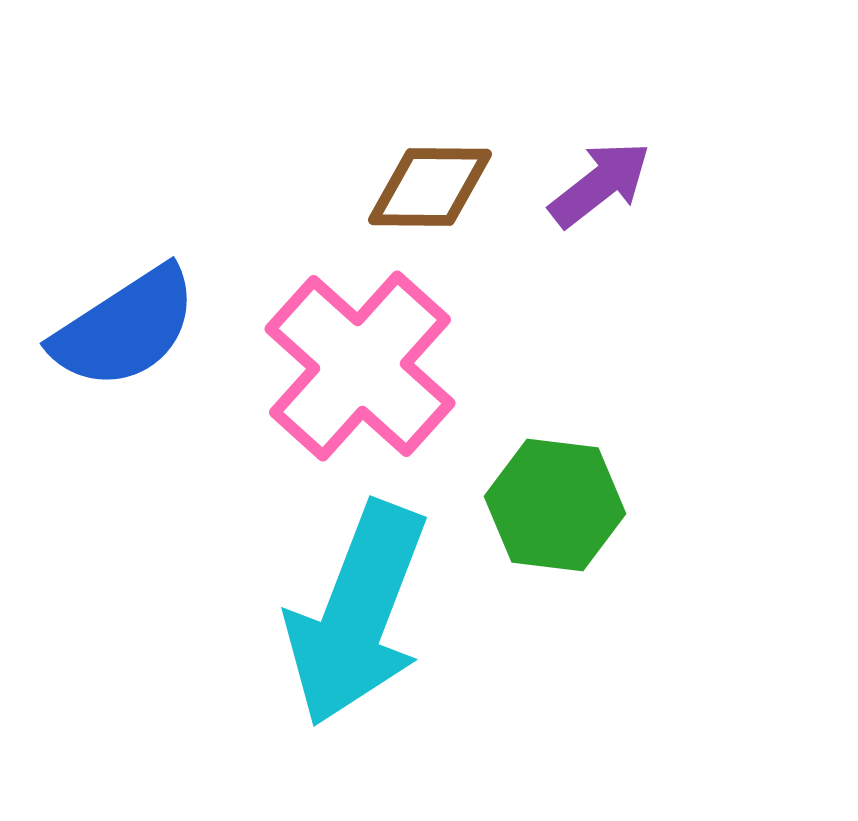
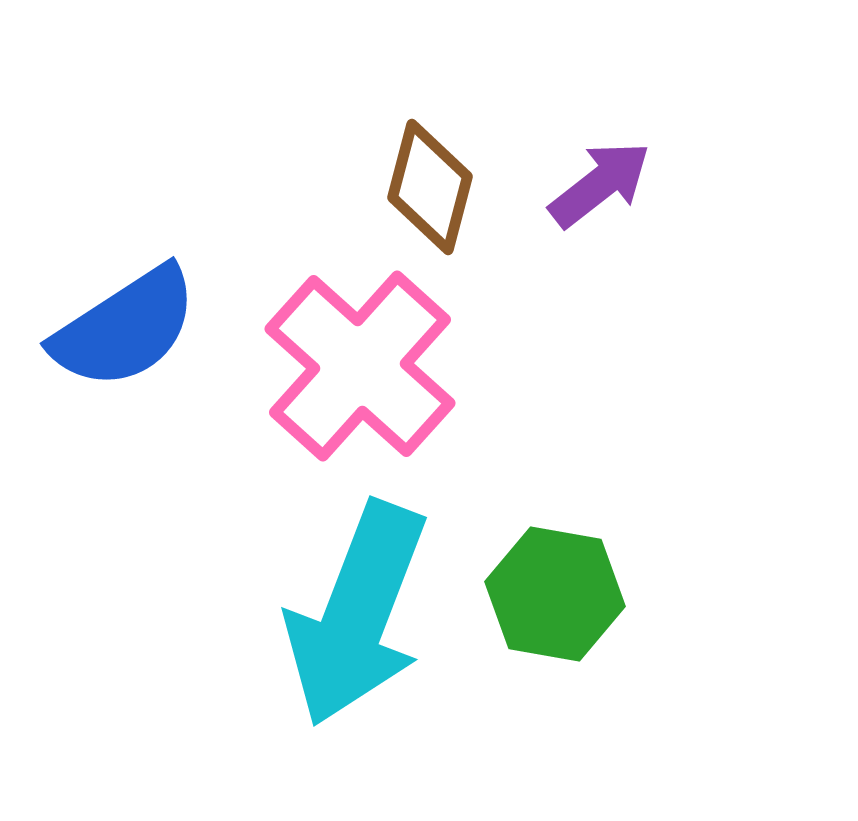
brown diamond: rotated 76 degrees counterclockwise
green hexagon: moved 89 px down; rotated 3 degrees clockwise
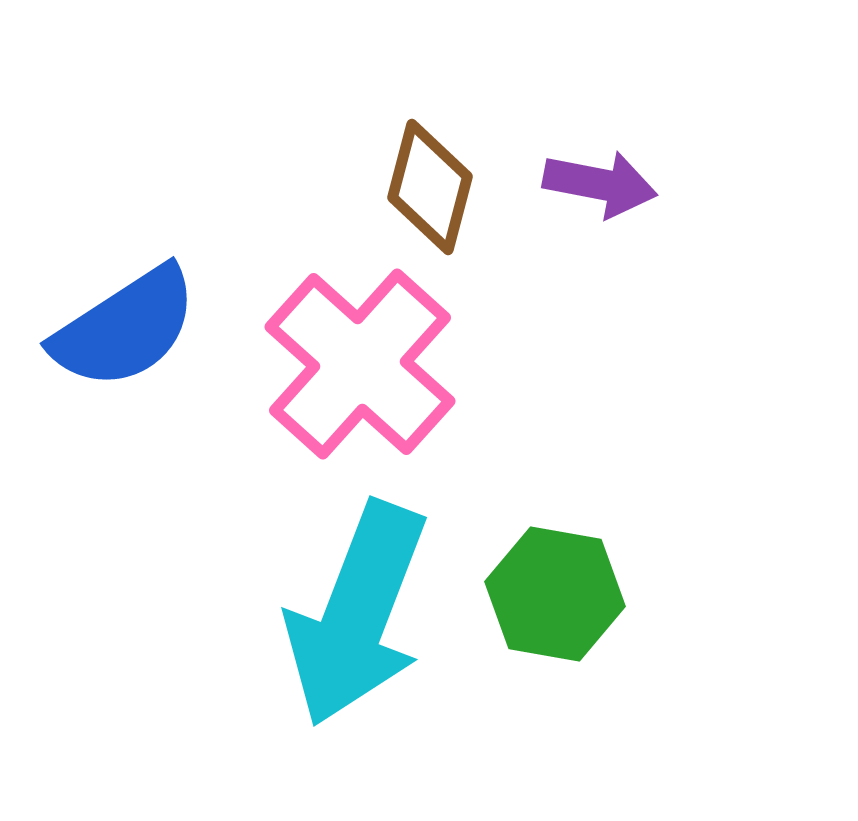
purple arrow: rotated 49 degrees clockwise
pink cross: moved 2 px up
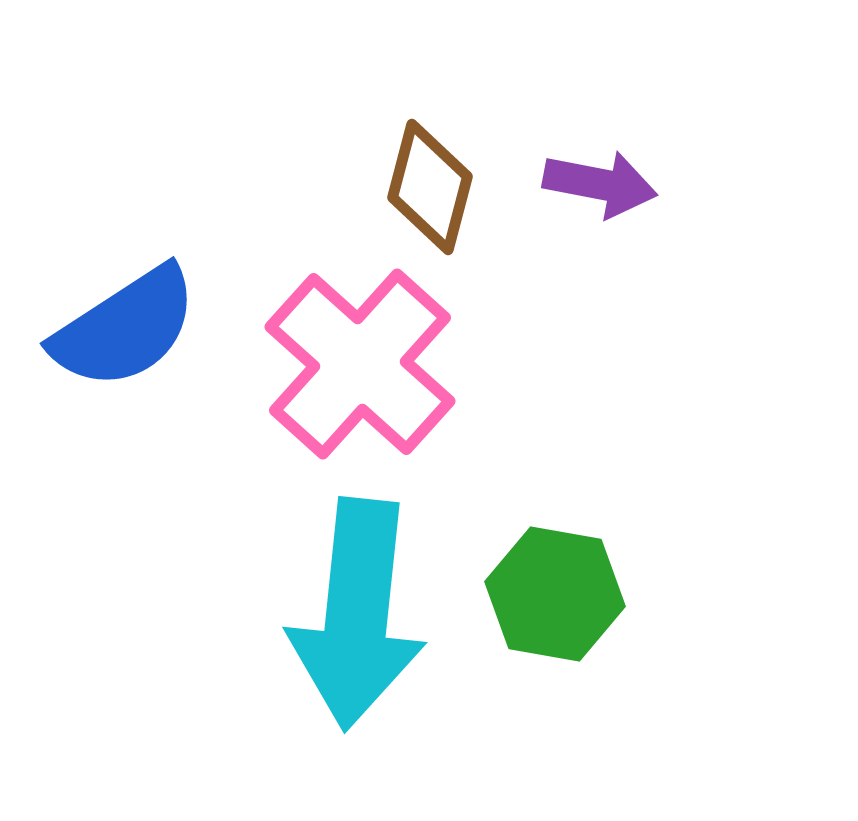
cyan arrow: rotated 15 degrees counterclockwise
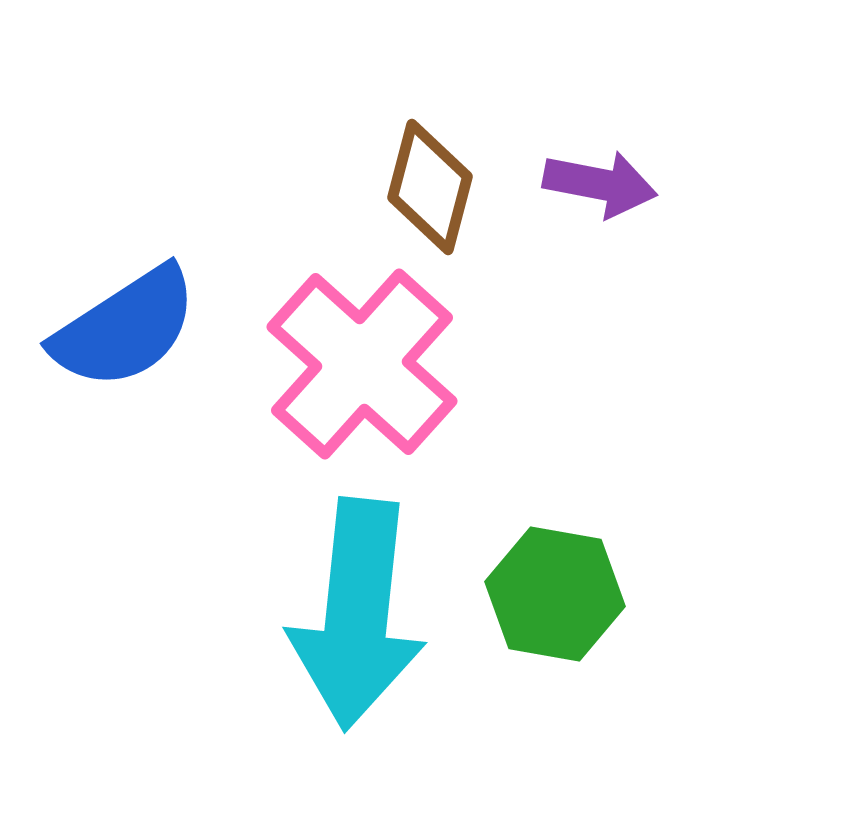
pink cross: moved 2 px right
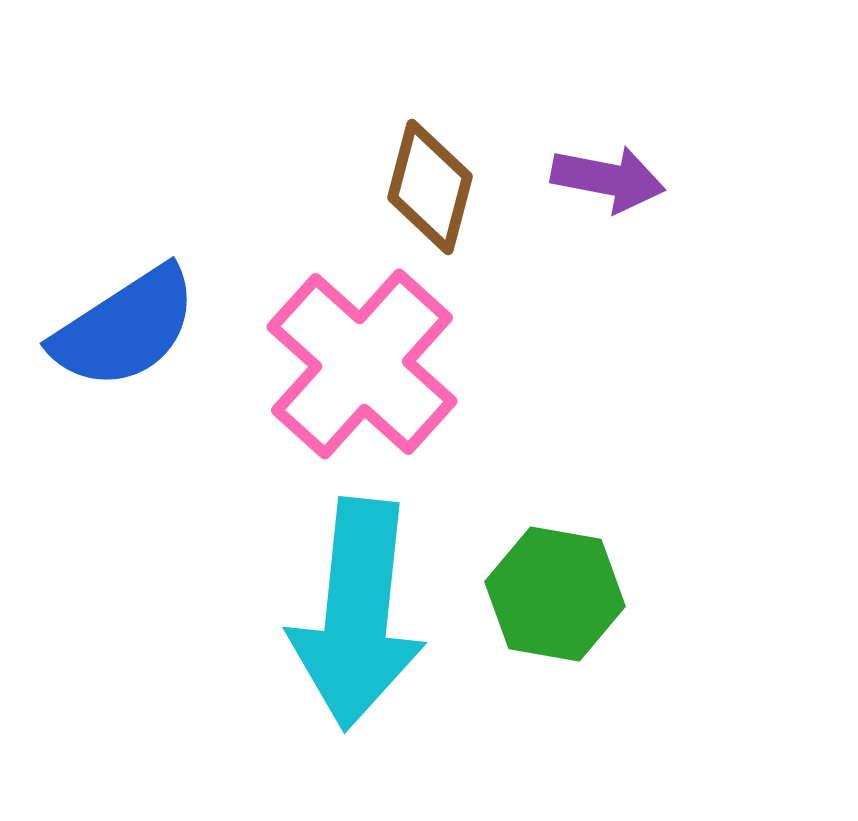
purple arrow: moved 8 px right, 5 px up
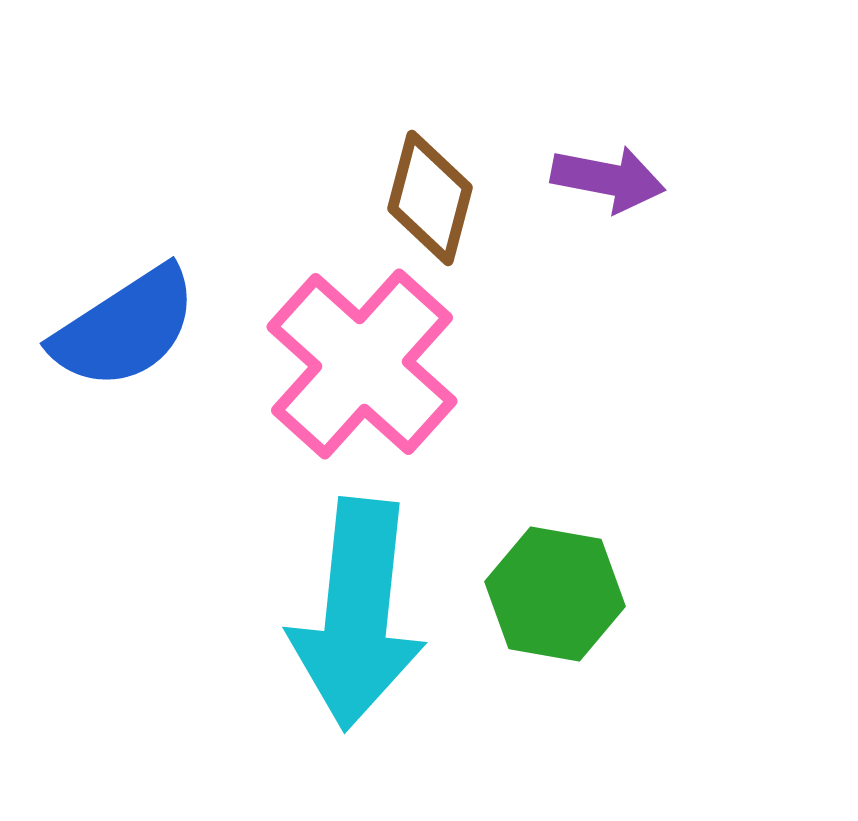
brown diamond: moved 11 px down
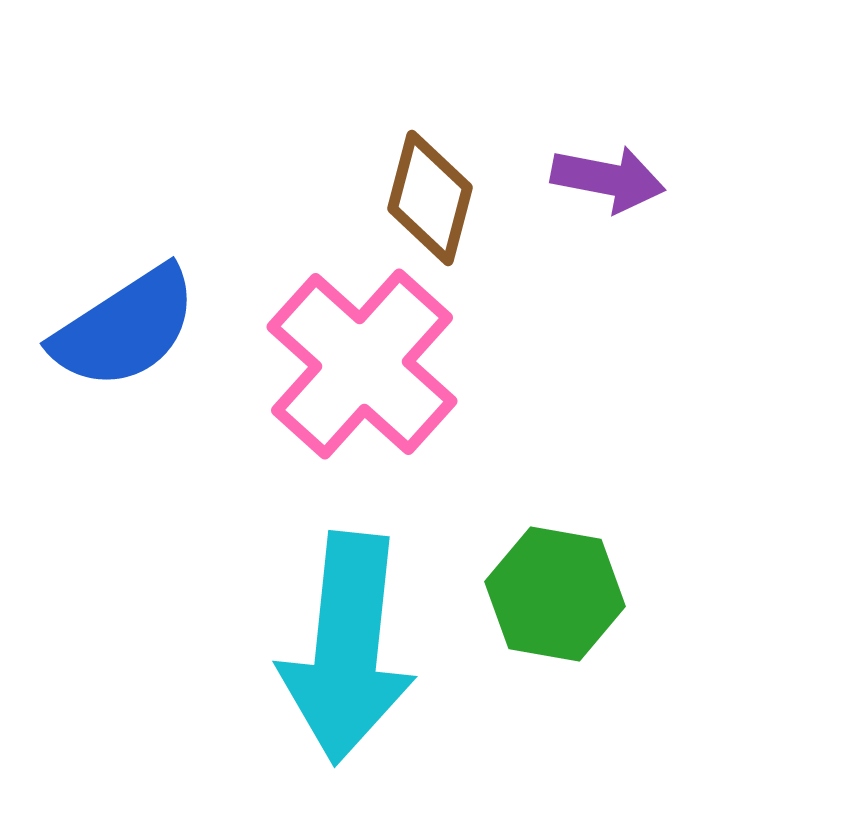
cyan arrow: moved 10 px left, 34 px down
